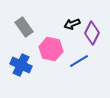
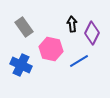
black arrow: rotated 105 degrees clockwise
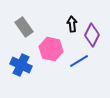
purple diamond: moved 2 px down
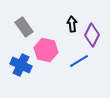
pink hexagon: moved 5 px left, 1 px down
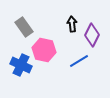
pink hexagon: moved 2 px left
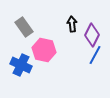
blue line: moved 16 px right, 6 px up; rotated 30 degrees counterclockwise
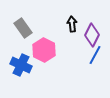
gray rectangle: moved 1 px left, 1 px down
pink hexagon: rotated 15 degrees clockwise
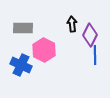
gray rectangle: rotated 54 degrees counterclockwise
purple diamond: moved 2 px left
blue line: rotated 30 degrees counterclockwise
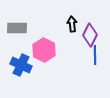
gray rectangle: moved 6 px left
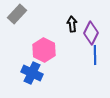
gray rectangle: moved 14 px up; rotated 48 degrees counterclockwise
purple diamond: moved 1 px right, 2 px up
blue cross: moved 11 px right, 8 px down
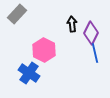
blue line: moved 2 px up; rotated 12 degrees counterclockwise
blue cross: moved 3 px left; rotated 10 degrees clockwise
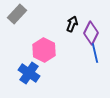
black arrow: rotated 28 degrees clockwise
